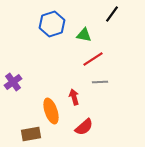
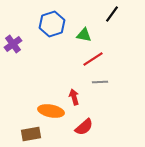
purple cross: moved 38 px up
orange ellipse: rotated 60 degrees counterclockwise
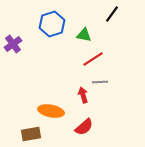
red arrow: moved 9 px right, 2 px up
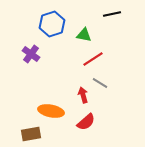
black line: rotated 42 degrees clockwise
purple cross: moved 18 px right, 10 px down; rotated 18 degrees counterclockwise
gray line: moved 1 px down; rotated 35 degrees clockwise
red semicircle: moved 2 px right, 5 px up
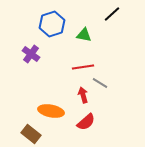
black line: rotated 30 degrees counterclockwise
red line: moved 10 px left, 8 px down; rotated 25 degrees clockwise
brown rectangle: rotated 48 degrees clockwise
